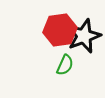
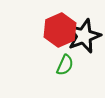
red hexagon: rotated 16 degrees counterclockwise
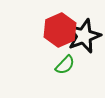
green semicircle: rotated 20 degrees clockwise
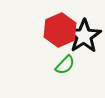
black star: rotated 12 degrees counterclockwise
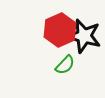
black star: rotated 24 degrees counterclockwise
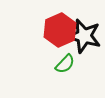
green semicircle: moved 1 px up
